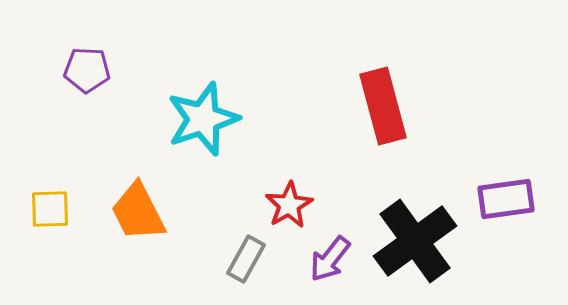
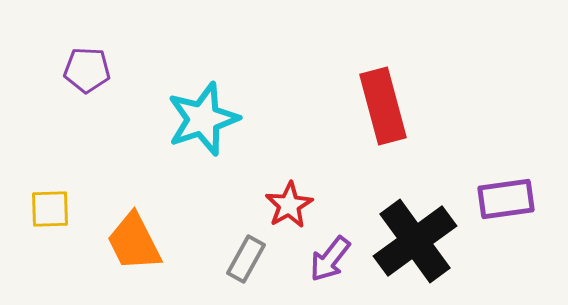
orange trapezoid: moved 4 px left, 30 px down
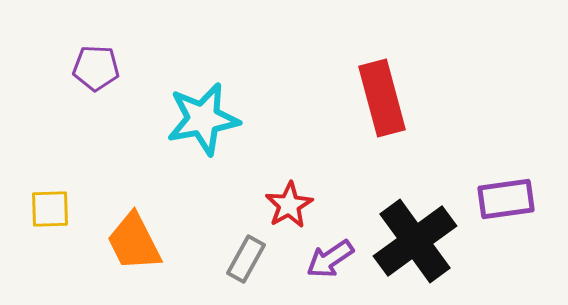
purple pentagon: moved 9 px right, 2 px up
red rectangle: moved 1 px left, 8 px up
cyan star: rotated 8 degrees clockwise
purple arrow: rotated 18 degrees clockwise
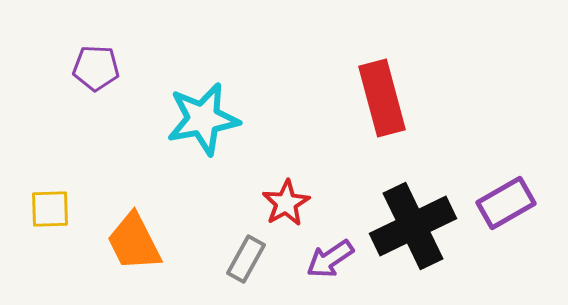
purple rectangle: moved 4 px down; rotated 22 degrees counterclockwise
red star: moved 3 px left, 2 px up
black cross: moved 2 px left, 15 px up; rotated 10 degrees clockwise
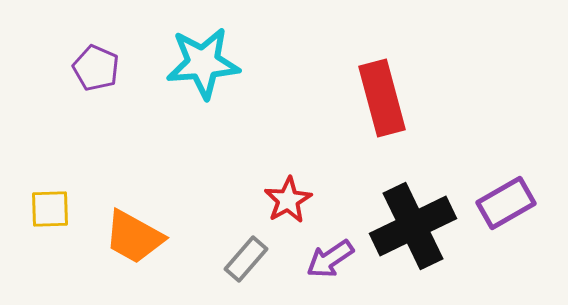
purple pentagon: rotated 21 degrees clockwise
cyan star: moved 56 px up; rotated 6 degrees clockwise
red star: moved 2 px right, 3 px up
orange trapezoid: moved 5 px up; rotated 34 degrees counterclockwise
gray rectangle: rotated 12 degrees clockwise
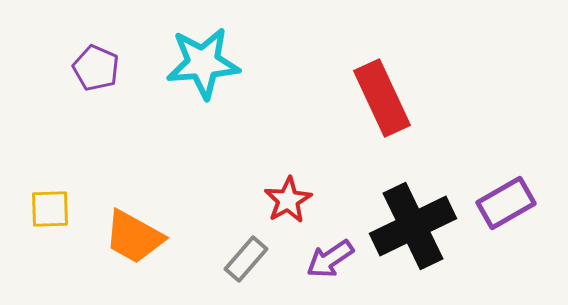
red rectangle: rotated 10 degrees counterclockwise
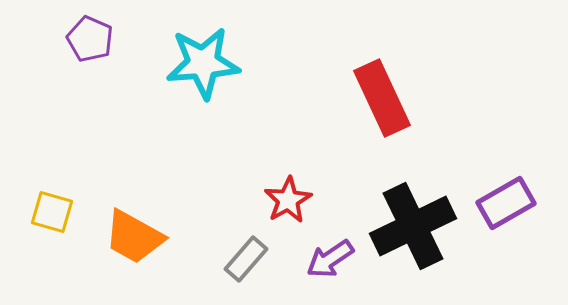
purple pentagon: moved 6 px left, 29 px up
yellow square: moved 2 px right, 3 px down; rotated 18 degrees clockwise
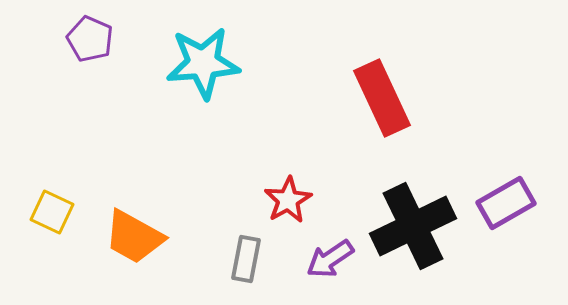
yellow square: rotated 9 degrees clockwise
gray rectangle: rotated 30 degrees counterclockwise
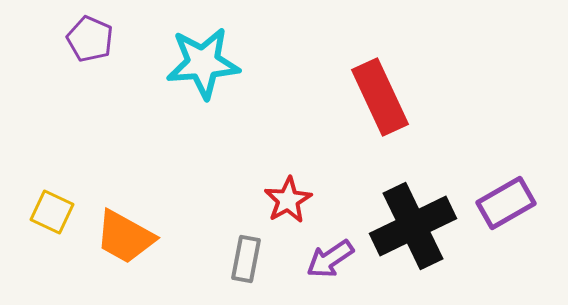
red rectangle: moved 2 px left, 1 px up
orange trapezoid: moved 9 px left
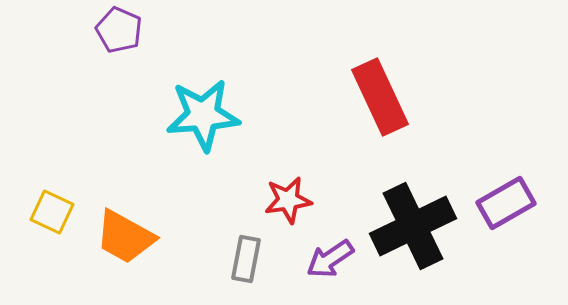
purple pentagon: moved 29 px right, 9 px up
cyan star: moved 52 px down
red star: rotated 21 degrees clockwise
